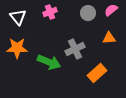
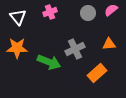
orange triangle: moved 6 px down
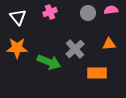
pink semicircle: rotated 32 degrees clockwise
gray cross: rotated 18 degrees counterclockwise
orange rectangle: rotated 42 degrees clockwise
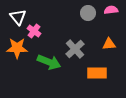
pink cross: moved 16 px left, 19 px down; rotated 32 degrees counterclockwise
